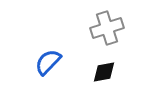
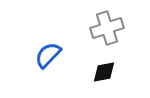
blue semicircle: moved 7 px up
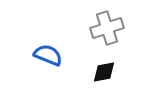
blue semicircle: rotated 68 degrees clockwise
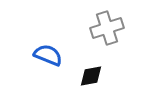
black diamond: moved 13 px left, 4 px down
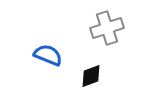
black diamond: rotated 10 degrees counterclockwise
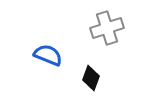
black diamond: moved 2 px down; rotated 50 degrees counterclockwise
